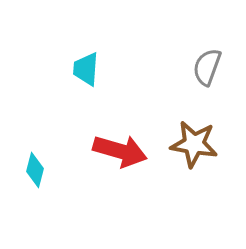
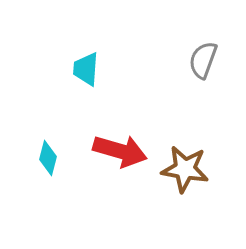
gray semicircle: moved 4 px left, 7 px up
brown star: moved 9 px left, 25 px down
cyan diamond: moved 13 px right, 12 px up
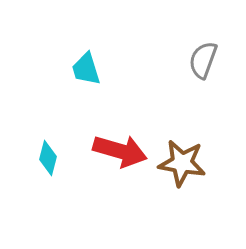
cyan trapezoid: rotated 21 degrees counterclockwise
brown star: moved 3 px left, 6 px up
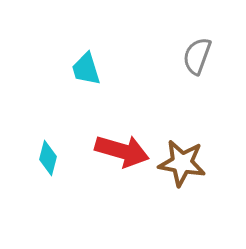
gray semicircle: moved 6 px left, 4 px up
red arrow: moved 2 px right
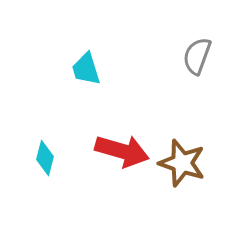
cyan diamond: moved 3 px left
brown star: rotated 9 degrees clockwise
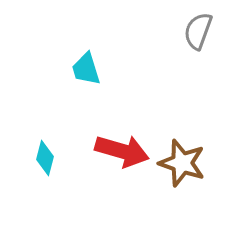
gray semicircle: moved 1 px right, 25 px up
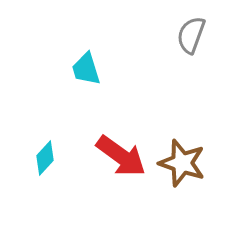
gray semicircle: moved 7 px left, 4 px down
red arrow: moved 1 px left, 5 px down; rotated 20 degrees clockwise
cyan diamond: rotated 28 degrees clockwise
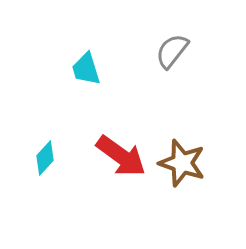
gray semicircle: moved 19 px left, 16 px down; rotated 18 degrees clockwise
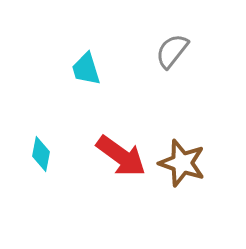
cyan diamond: moved 4 px left, 4 px up; rotated 32 degrees counterclockwise
